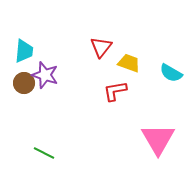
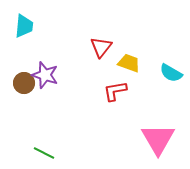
cyan trapezoid: moved 25 px up
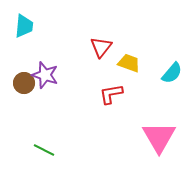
cyan semicircle: moved 1 px right; rotated 80 degrees counterclockwise
red L-shape: moved 4 px left, 3 px down
pink triangle: moved 1 px right, 2 px up
green line: moved 3 px up
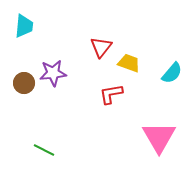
purple star: moved 8 px right, 2 px up; rotated 24 degrees counterclockwise
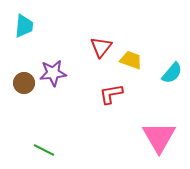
yellow trapezoid: moved 2 px right, 3 px up
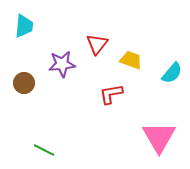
red triangle: moved 4 px left, 3 px up
purple star: moved 9 px right, 9 px up
